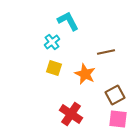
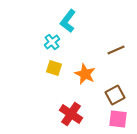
cyan L-shape: rotated 115 degrees counterclockwise
brown line: moved 10 px right, 2 px up; rotated 12 degrees counterclockwise
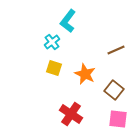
brown square: moved 1 px left, 5 px up; rotated 24 degrees counterclockwise
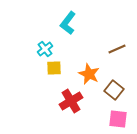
cyan L-shape: moved 2 px down
cyan cross: moved 7 px left, 7 px down
brown line: moved 1 px right, 1 px up
yellow square: rotated 21 degrees counterclockwise
orange star: moved 4 px right
red cross: moved 13 px up; rotated 25 degrees clockwise
